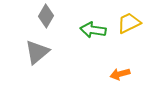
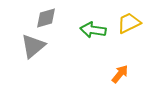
gray diamond: moved 2 px down; rotated 45 degrees clockwise
gray triangle: moved 4 px left, 6 px up
orange arrow: rotated 144 degrees clockwise
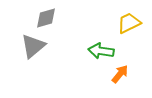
green arrow: moved 8 px right, 21 px down
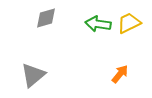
gray triangle: moved 29 px down
green arrow: moved 3 px left, 27 px up
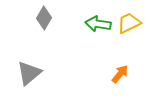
gray diamond: moved 2 px left; rotated 45 degrees counterclockwise
gray triangle: moved 4 px left, 2 px up
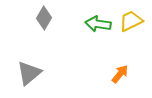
yellow trapezoid: moved 2 px right, 2 px up
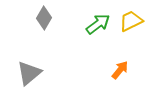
green arrow: rotated 135 degrees clockwise
orange arrow: moved 4 px up
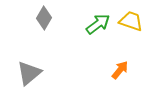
yellow trapezoid: rotated 45 degrees clockwise
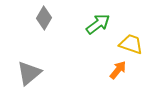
yellow trapezoid: moved 23 px down
orange arrow: moved 2 px left
